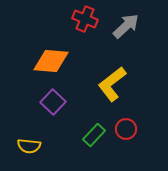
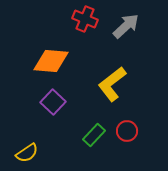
red circle: moved 1 px right, 2 px down
yellow semicircle: moved 2 px left, 7 px down; rotated 40 degrees counterclockwise
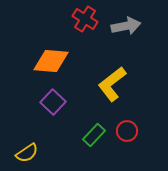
red cross: rotated 10 degrees clockwise
gray arrow: rotated 32 degrees clockwise
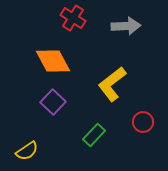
red cross: moved 12 px left, 1 px up
gray arrow: rotated 8 degrees clockwise
orange diamond: moved 2 px right; rotated 57 degrees clockwise
red circle: moved 16 px right, 9 px up
yellow semicircle: moved 2 px up
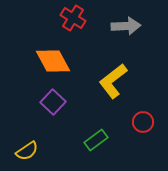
yellow L-shape: moved 1 px right, 3 px up
green rectangle: moved 2 px right, 5 px down; rotated 10 degrees clockwise
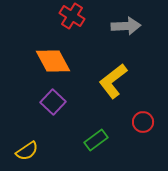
red cross: moved 1 px left, 2 px up
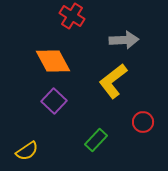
gray arrow: moved 2 px left, 14 px down
purple square: moved 1 px right, 1 px up
green rectangle: rotated 10 degrees counterclockwise
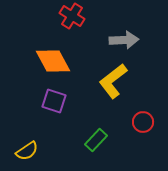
purple square: rotated 25 degrees counterclockwise
